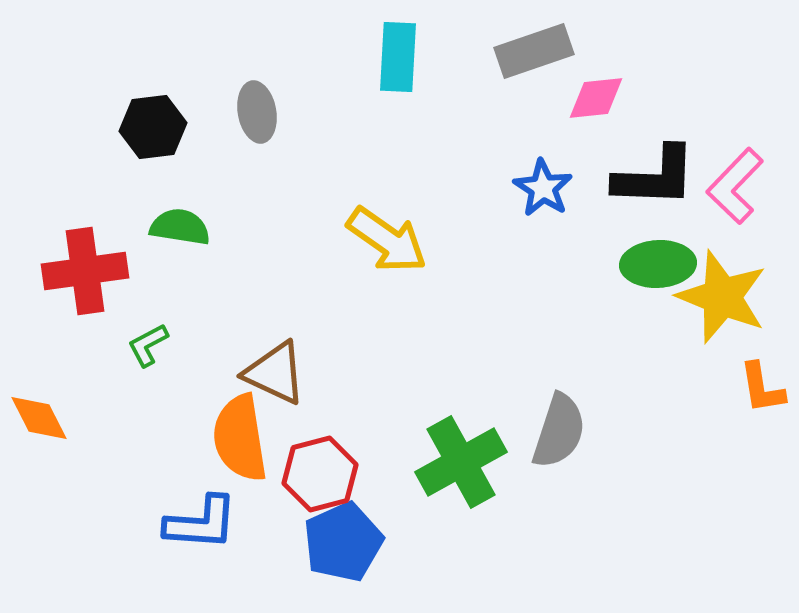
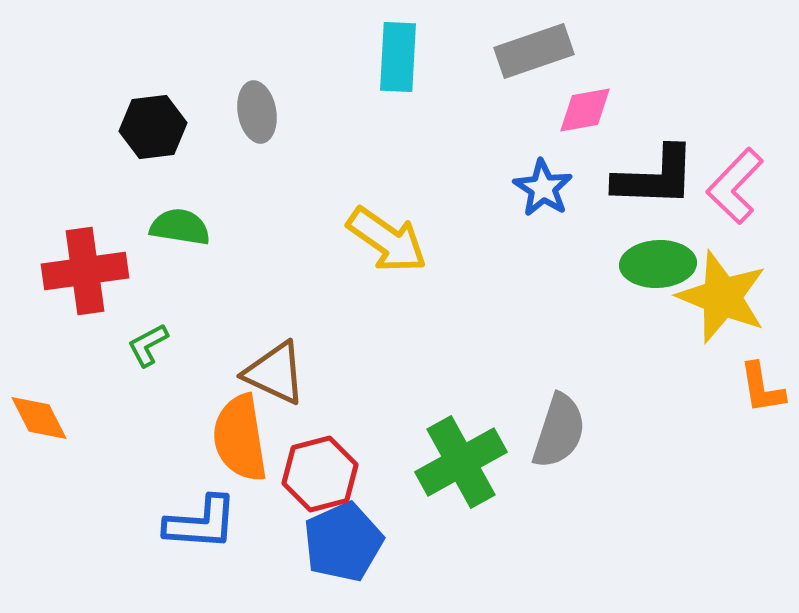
pink diamond: moved 11 px left, 12 px down; rotated 4 degrees counterclockwise
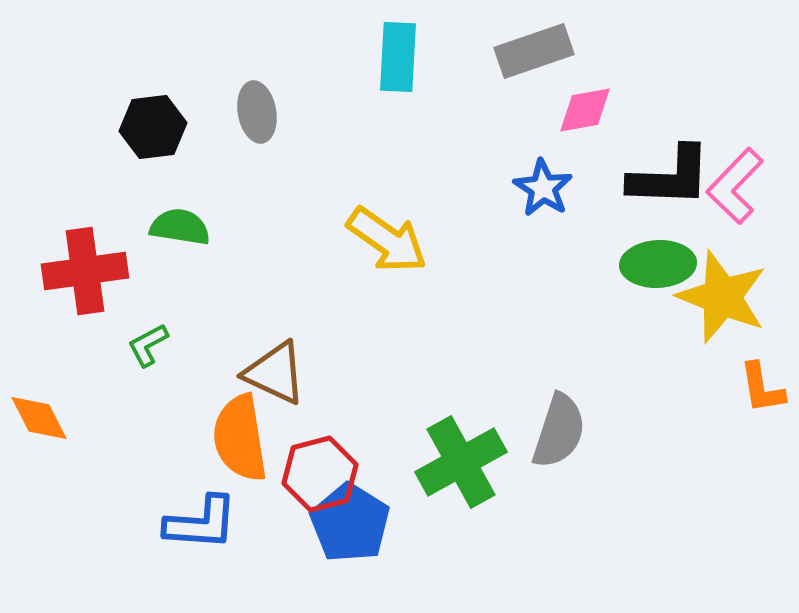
black L-shape: moved 15 px right
blue pentagon: moved 7 px right, 19 px up; rotated 16 degrees counterclockwise
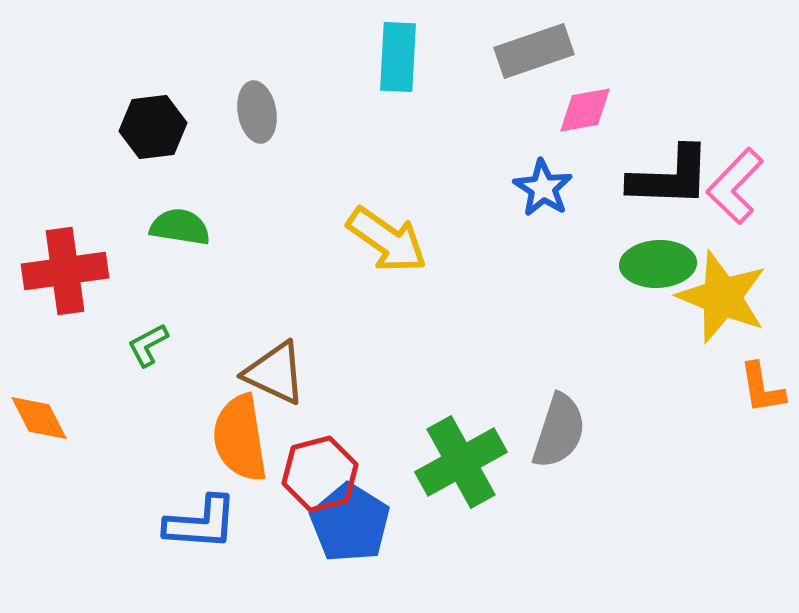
red cross: moved 20 px left
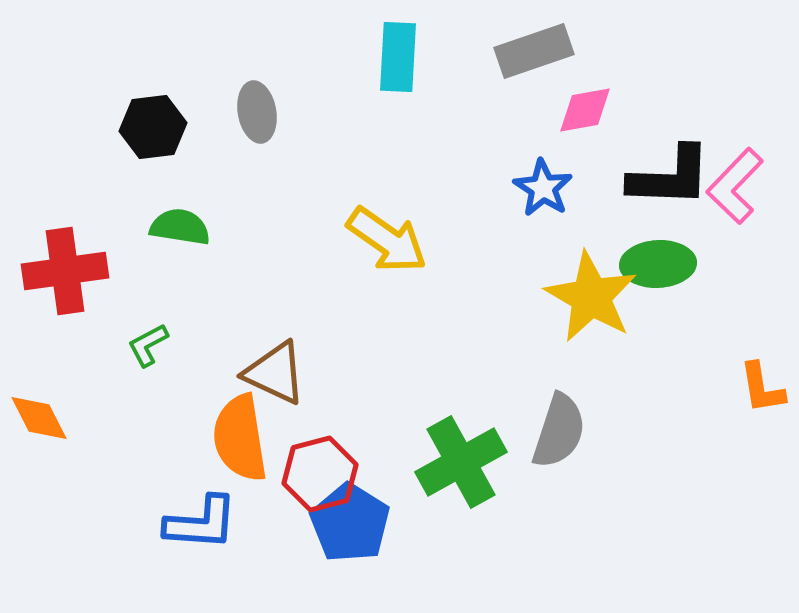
yellow star: moved 131 px left; rotated 8 degrees clockwise
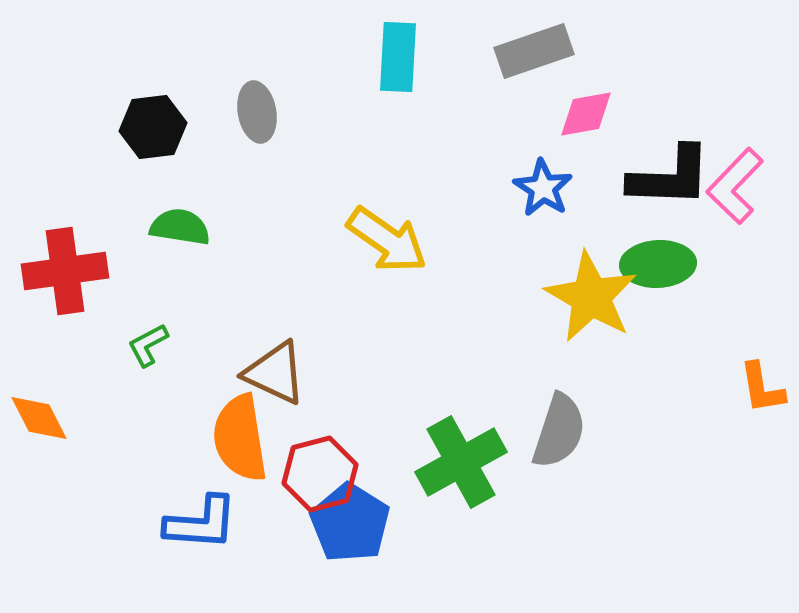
pink diamond: moved 1 px right, 4 px down
